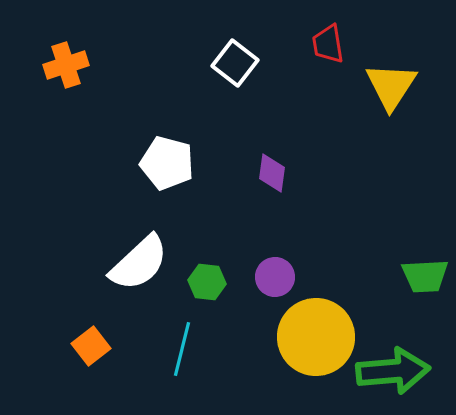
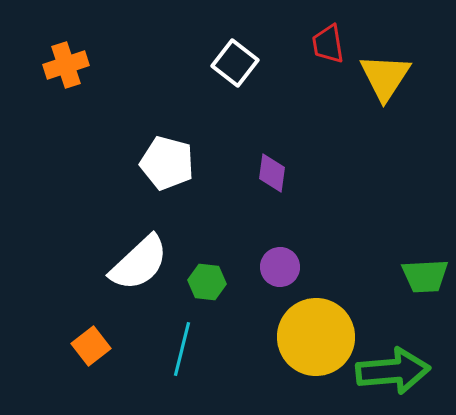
yellow triangle: moved 6 px left, 9 px up
purple circle: moved 5 px right, 10 px up
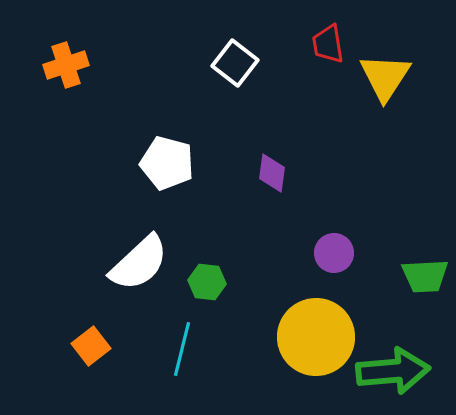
purple circle: moved 54 px right, 14 px up
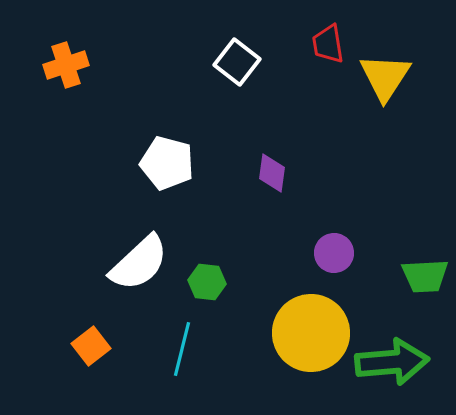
white square: moved 2 px right, 1 px up
yellow circle: moved 5 px left, 4 px up
green arrow: moved 1 px left, 9 px up
